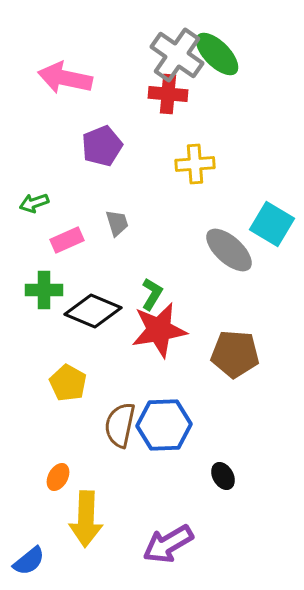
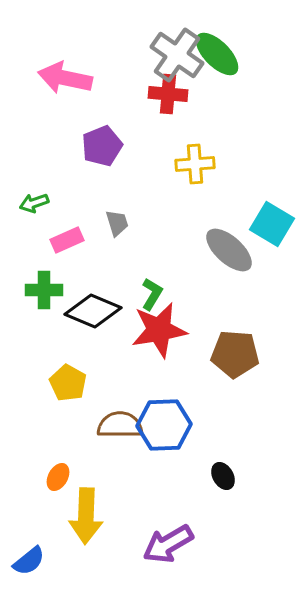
brown semicircle: rotated 78 degrees clockwise
yellow arrow: moved 3 px up
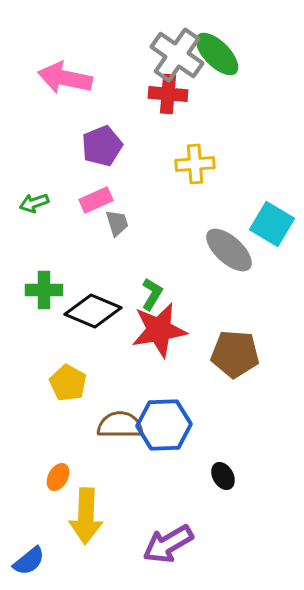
pink rectangle: moved 29 px right, 40 px up
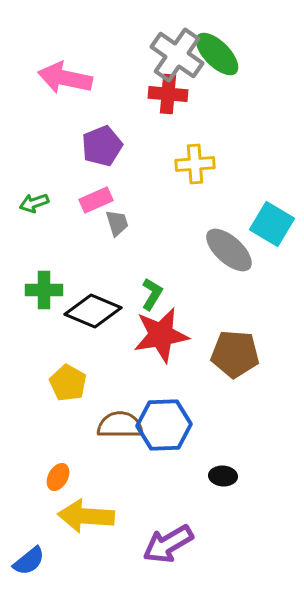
red star: moved 2 px right, 5 px down
black ellipse: rotated 56 degrees counterclockwise
yellow arrow: rotated 92 degrees clockwise
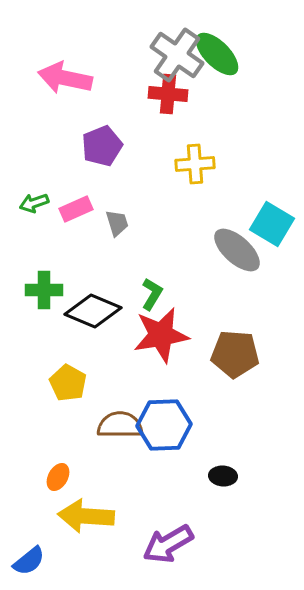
pink rectangle: moved 20 px left, 9 px down
gray ellipse: moved 8 px right
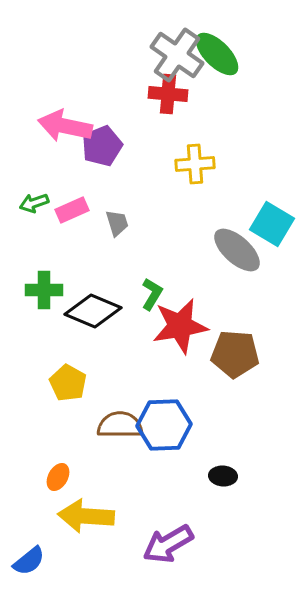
pink arrow: moved 48 px down
pink rectangle: moved 4 px left, 1 px down
red star: moved 19 px right, 9 px up
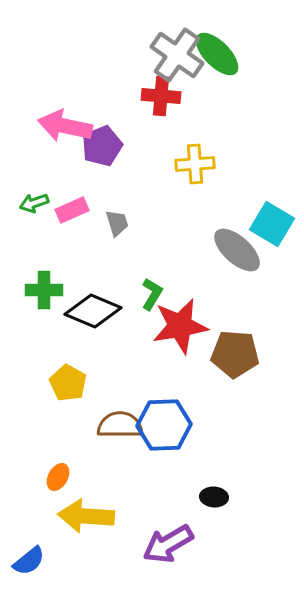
red cross: moved 7 px left, 2 px down
black ellipse: moved 9 px left, 21 px down
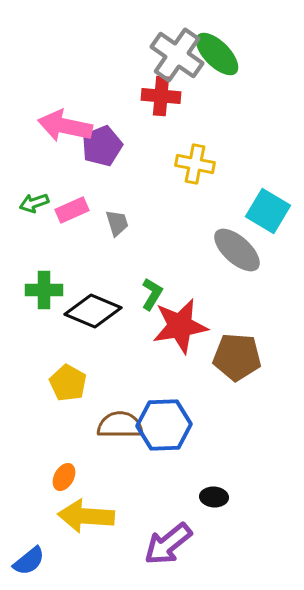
yellow cross: rotated 15 degrees clockwise
cyan square: moved 4 px left, 13 px up
brown pentagon: moved 2 px right, 3 px down
orange ellipse: moved 6 px right
purple arrow: rotated 9 degrees counterclockwise
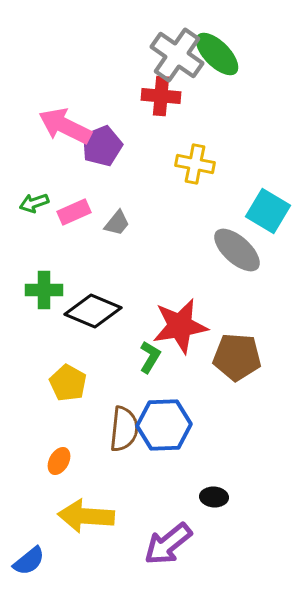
pink arrow: rotated 14 degrees clockwise
pink rectangle: moved 2 px right, 2 px down
gray trapezoid: rotated 56 degrees clockwise
green L-shape: moved 2 px left, 63 px down
brown semicircle: moved 4 px right, 4 px down; rotated 96 degrees clockwise
orange ellipse: moved 5 px left, 16 px up
